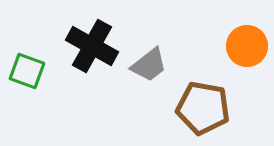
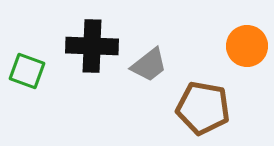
black cross: rotated 27 degrees counterclockwise
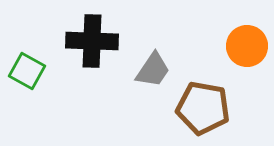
black cross: moved 5 px up
gray trapezoid: moved 4 px right, 5 px down; rotated 18 degrees counterclockwise
green square: rotated 9 degrees clockwise
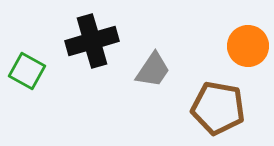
black cross: rotated 18 degrees counterclockwise
orange circle: moved 1 px right
brown pentagon: moved 15 px right
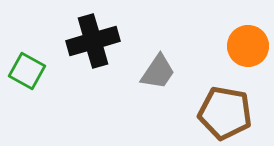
black cross: moved 1 px right
gray trapezoid: moved 5 px right, 2 px down
brown pentagon: moved 7 px right, 5 px down
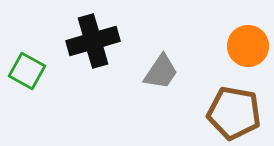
gray trapezoid: moved 3 px right
brown pentagon: moved 9 px right
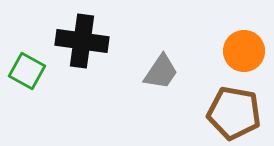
black cross: moved 11 px left; rotated 24 degrees clockwise
orange circle: moved 4 px left, 5 px down
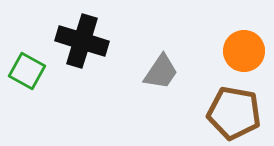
black cross: rotated 9 degrees clockwise
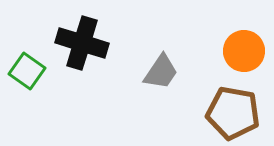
black cross: moved 2 px down
green square: rotated 6 degrees clockwise
brown pentagon: moved 1 px left
